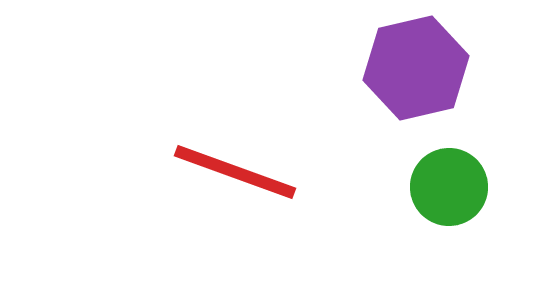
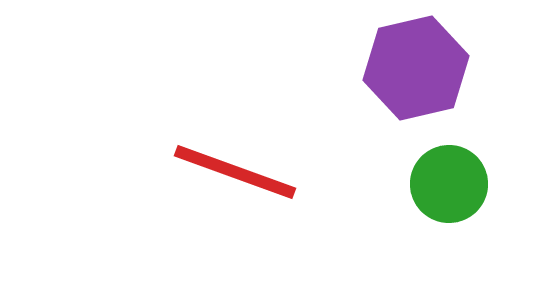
green circle: moved 3 px up
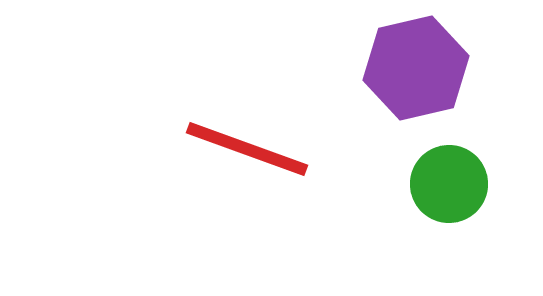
red line: moved 12 px right, 23 px up
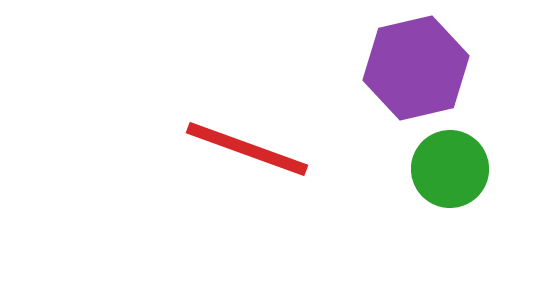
green circle: moved 1 px right, 15 px up
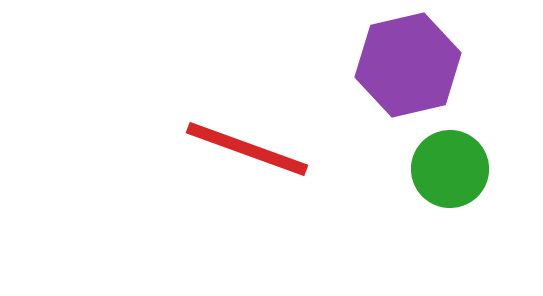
purple hexagon: moved 8 px left, 3 px up
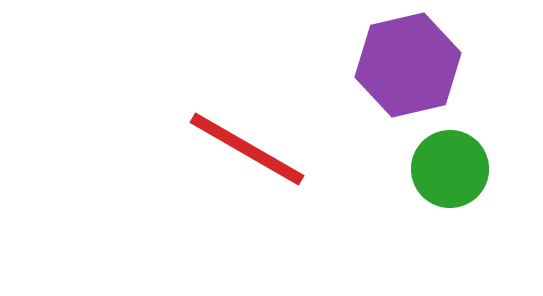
red line: rotated 10 degrees clockwise
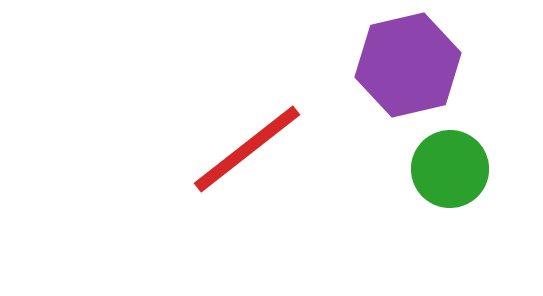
red line: rotated 68 degrees counterclockwise
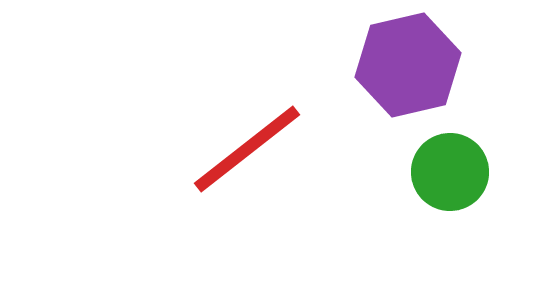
green circle: moved 3 px down
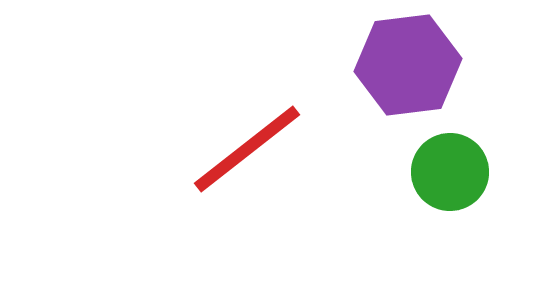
purple hexagon: rotated 6 degrees clockwise
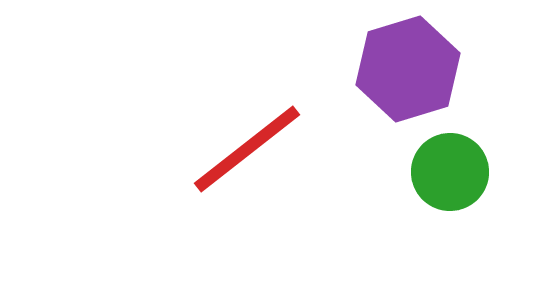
purple hexagon: moved 4 px down; rotated 10 degrees counterclockwise
